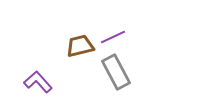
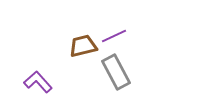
purple line: moved 1 px right, 1 px up
brown trapezoid: moved 3 px right
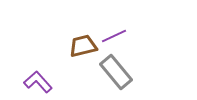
gray rectangle: rotated 12 degrees counterclockwise
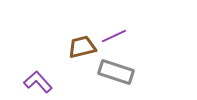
brown trapezoid: moved 1 px left, 1 px down
gray rectangle: rotated 32 degrees counterclockwise
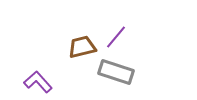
purple line: moved 2 px right, 1 px down; rotated 25 degrees counterclockwise
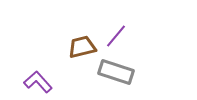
purple line: moved 1 px up
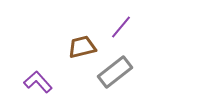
purple line: moved 5 px right, 9 px up
gray rectangle: moved 1 px left; rotated 56 degrees counterclockwise
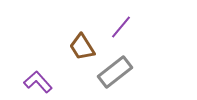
brown trapezoid: rotated 108 degrees counterclockwise
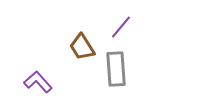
gray rectangle: moved 1 px right, 3 px up; rotated 56 degrees counterclockwise
